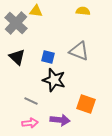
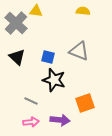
orange square: moved 1 px left, 1 px up; rotated 36 degrees counterclockwise
pink arrow: moved 1 px right, 1 px up
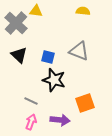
black triangle: moved 2 px right, 2 px up
pink arrow: rotated 63 degrees counterclockwise
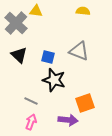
purple arrow: moved 8 px right
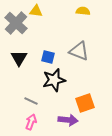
black triangle: moved 3 px down; rotated 18 degrees clockwise
black star: rotated 30 degrees counterclockwise
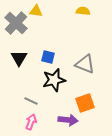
gray triangle: moved 6 px right, 13 px down
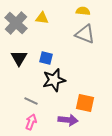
yellow triangle: moved 6 px right, 7 px down
blue square: moved 2 px left, 1 px down
gray triangle: moved 30 px up
orange square: rotated 30 degrees clockwise
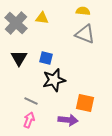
pink arrow: moved 2 px left, 2 px up
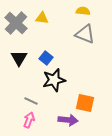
blue square: rotated 24 degrees clockwise
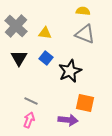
yellow triangle: moved 3 px right, 15 px down
gray cross: moved 3 px down
black star: moved 16 px right, 9 px up; rotated 10 degrees counterclockwise
